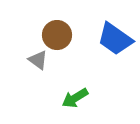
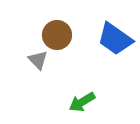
gray triangle: rotated 10 degrees clockwise
green arrow: moved 7 px right, 4 px down
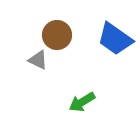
gray triangle: rotated 20 degrees counterclockwise
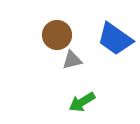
gray triangle: moved 34 px right; rotated 40 degrees counterclockwise
